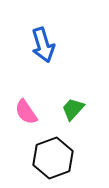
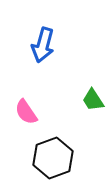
blue arrow: rotated 32 degrees clockwise
green trapezoid: moved 20 px right, 9 px up; rotated 75 degrees counterclockwise
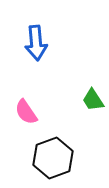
blue arrow: moved 7 px left, 2 px up; rotated 20 degrees counterclockwise
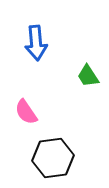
green trapezoid: moved 5 px left, 24 px up
black hexagon: rotated 12 degrees clockwise
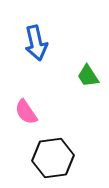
blue arrow: rotated 8 degrees counterclockwise
